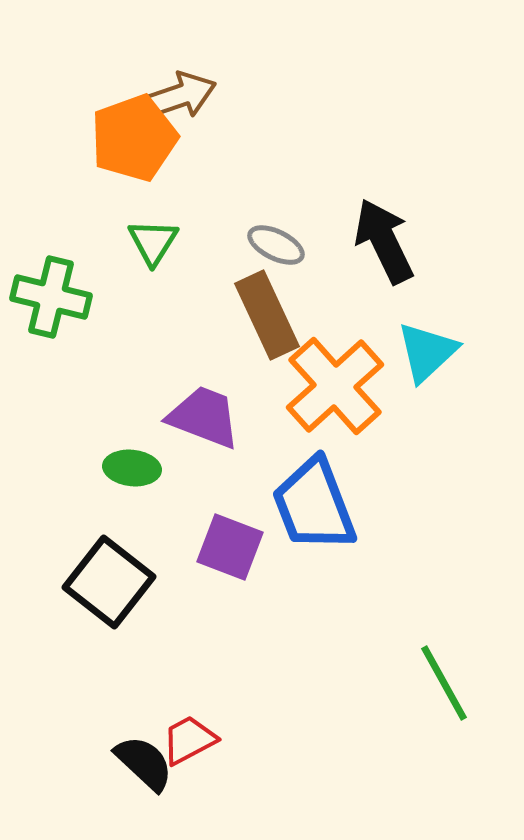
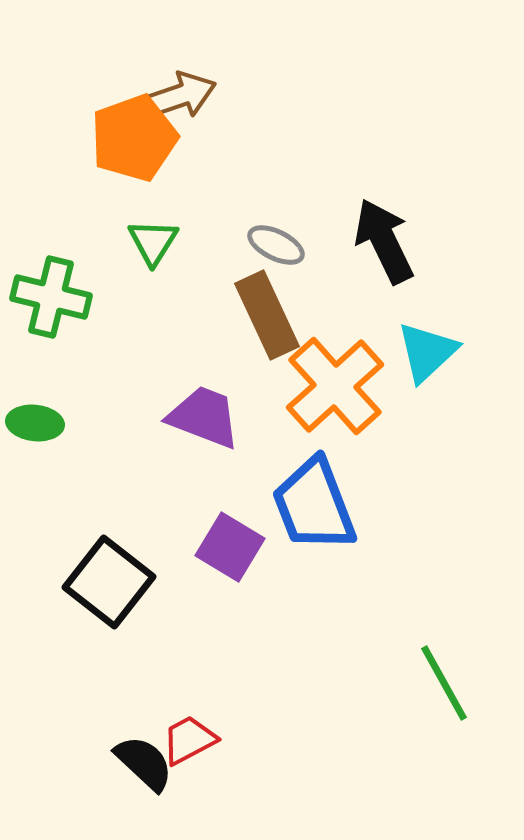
green ellipse: moved 97 px left, 45 px up
purple square: rotated 10 degrees clockwise
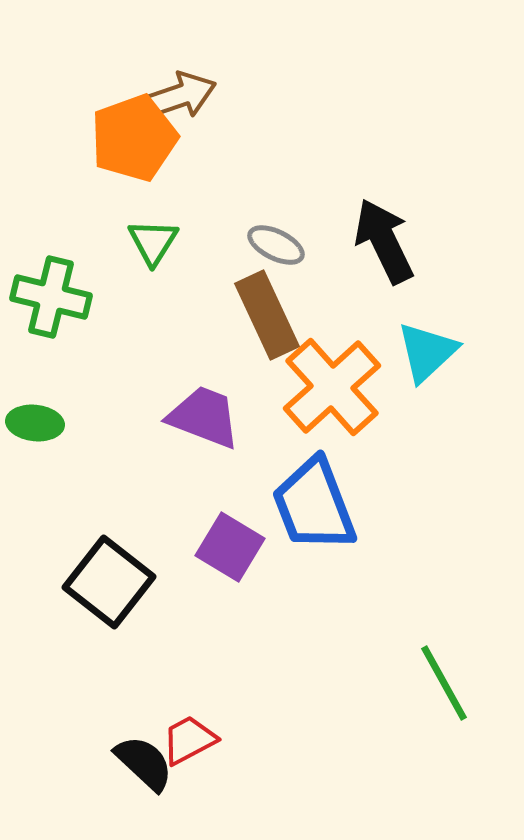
orange cross: moved 3 px left, 1 px down
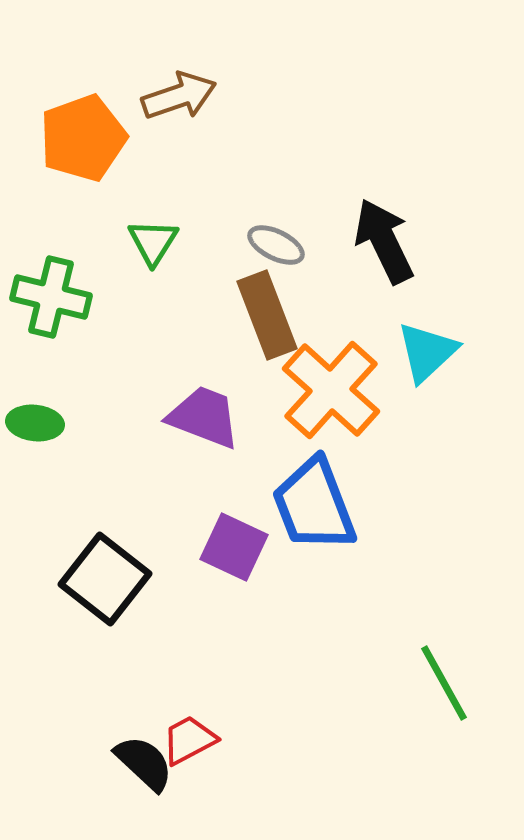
orange pentagon: moved 51 px left
brown rectangle: rotated 4 degrees clockwise
orange cross: moved 1 px left, 3 px down; rotated 6 degrees counterclockwise
purple square: moved 4 px right; rotated 6 degrees counterclockwise
black square: moved 4 px left, 3 px up
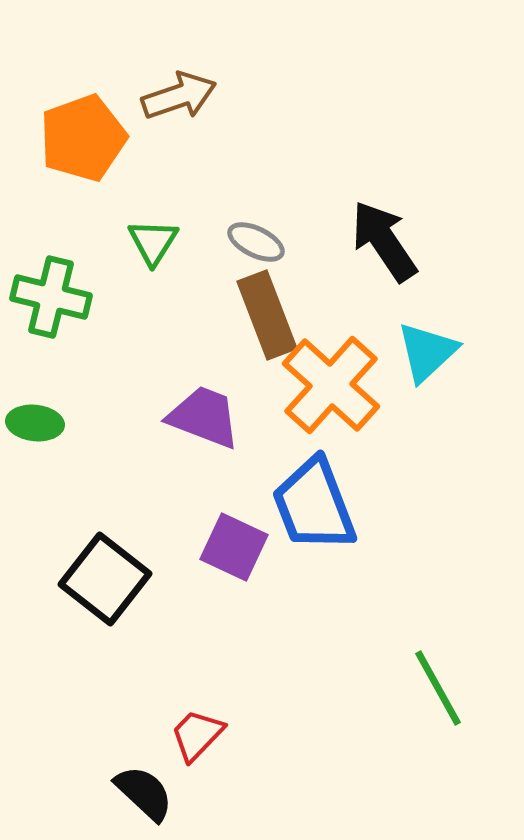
black arrow: rotated 8 degrees counterclockwise
gray ellipse: moved 20 px left, 3 px up
orange cross: moved 5 px up
green line: moved 6 px left, 5 px down
red trapezoid: moved 8 px right, 5 px up; rotated 18 degrees counterclockwise
black semicircle: moved 30 px down
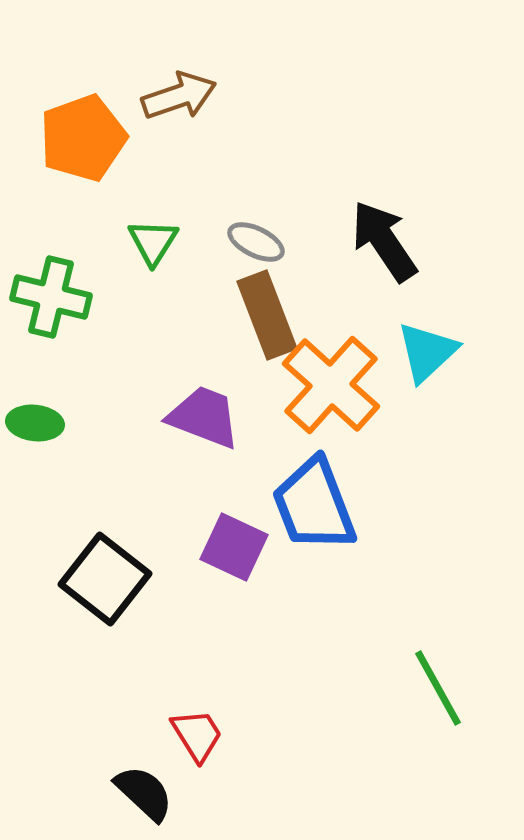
red trapezoid: rotated 104 degrees clockwise
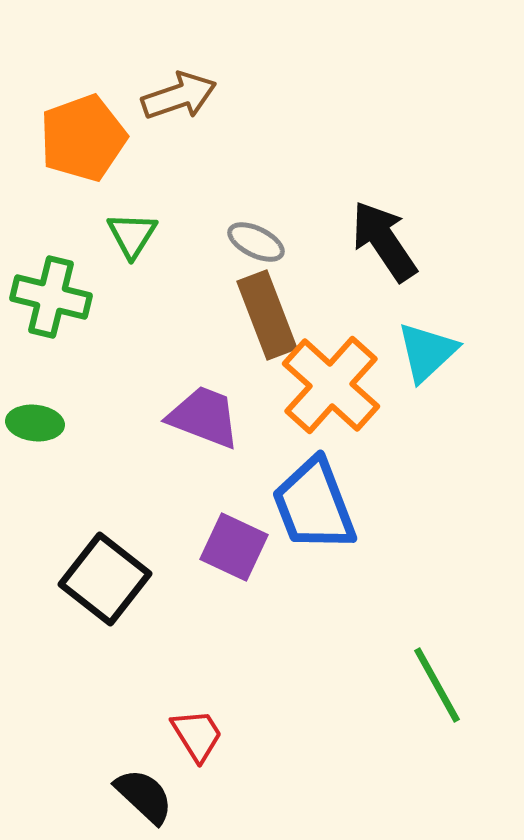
green triangle: moved 21 px left, 7 px up
green line: moved 1 px left, 3 px up
black semicircle: moved 3 px down
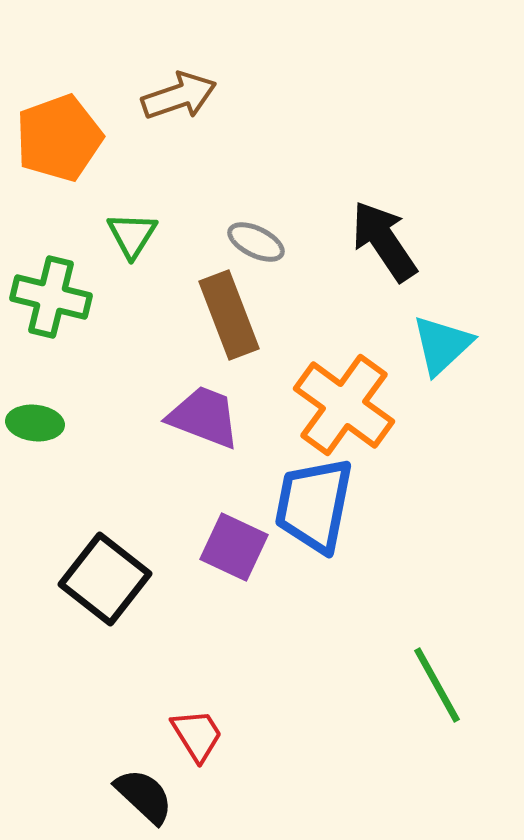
orange pentagon: moved 24 px left
brown rectangle: moved 38 px left
cyan triangle: moved 15 px right, 7 px up
orange cross: moved 13 px right, 20 px down; rotated 6 degrees counterclockwise
blue trapezoid: rotated 32 degrees clockwise
